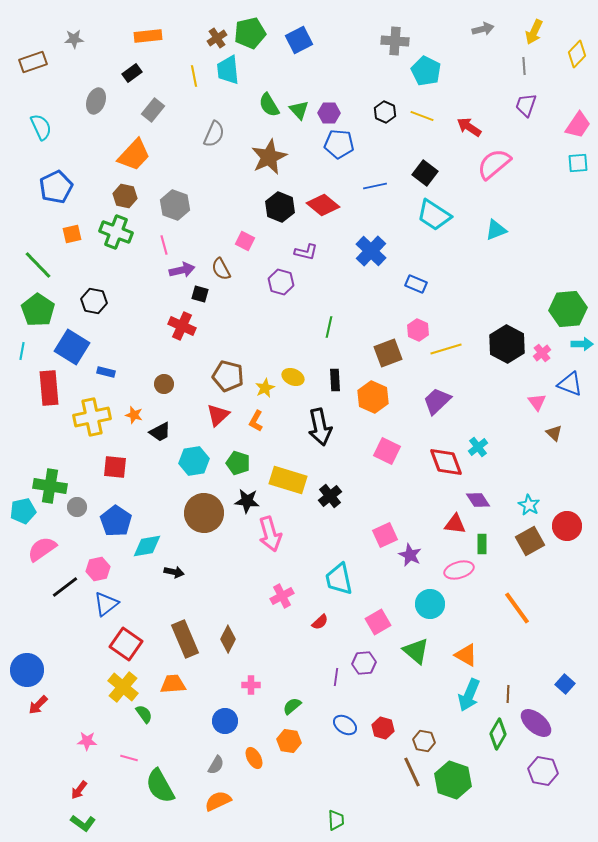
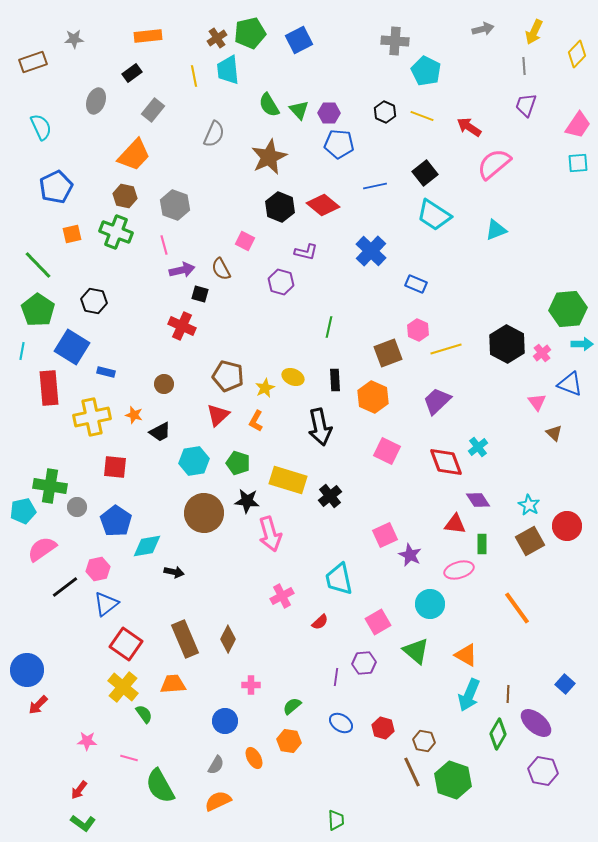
black square at (425, 173): rotated 15 degrees clockwise
blue ellipse at (345, 725): moved 4 px left, 2 px up
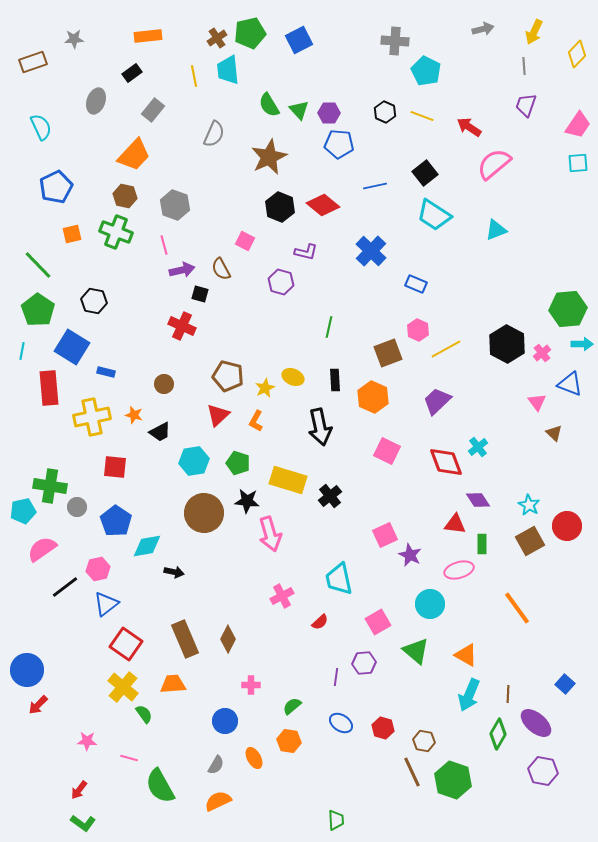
yellow line at (446, 349): rotated 12 degrees counterclockwise
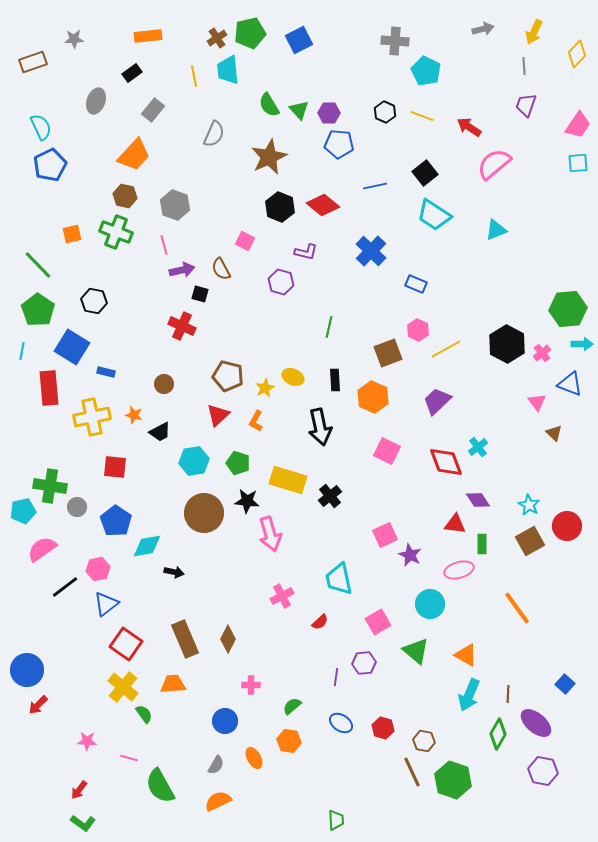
blue pentagon at (56, 187): moved 6 px left, 22 px up
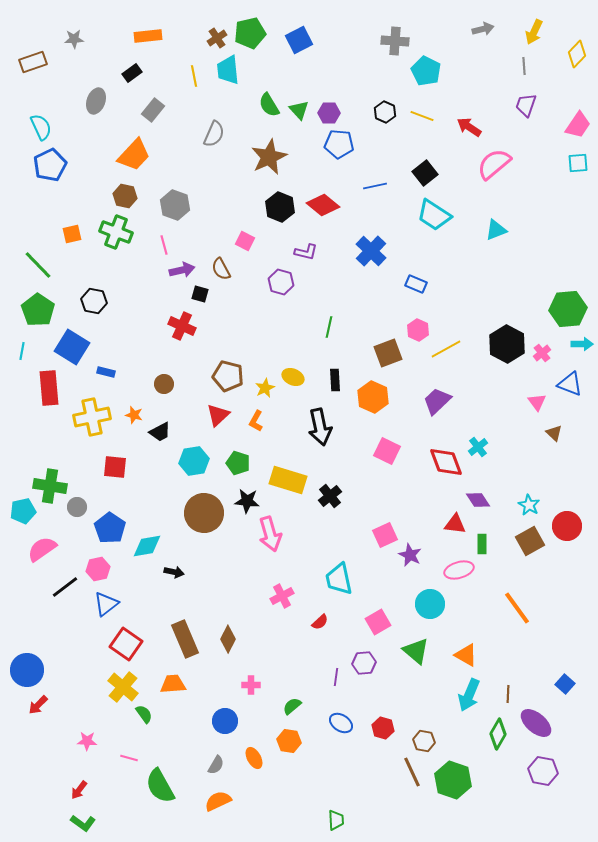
blue pentagon at (116, 521): moved 6 px left, 7 px down
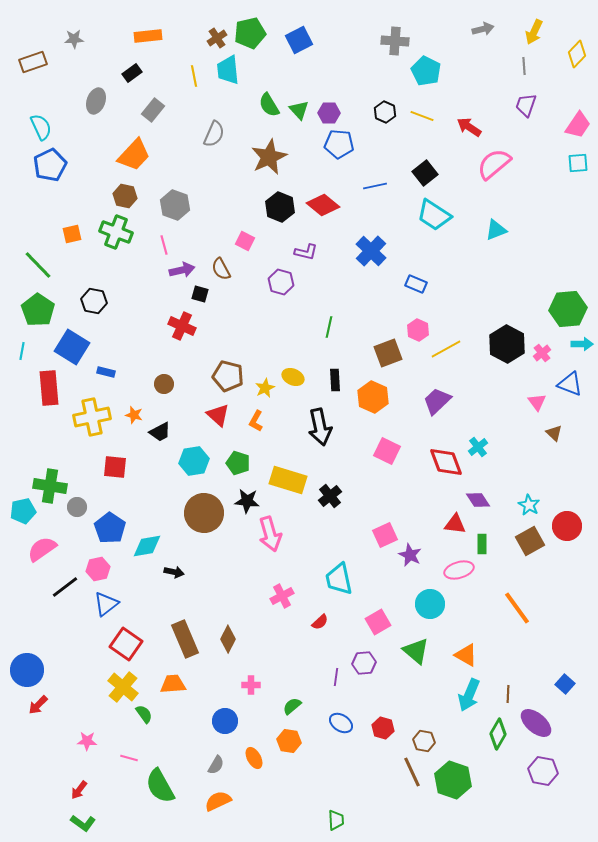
red triangle at (218, 415): rotated 35 degrees counterclockwise
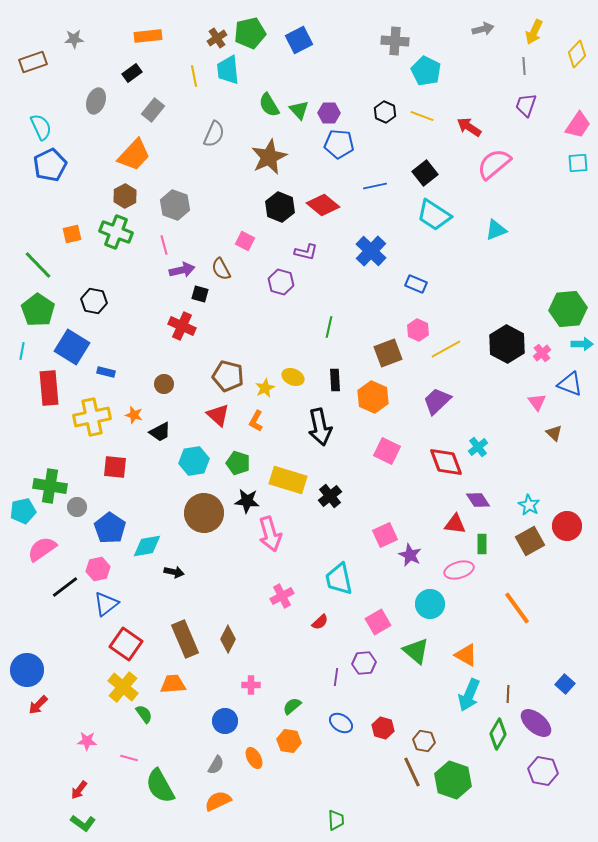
brown hexagon at (125, 196): rotated 20 degrees clockwise
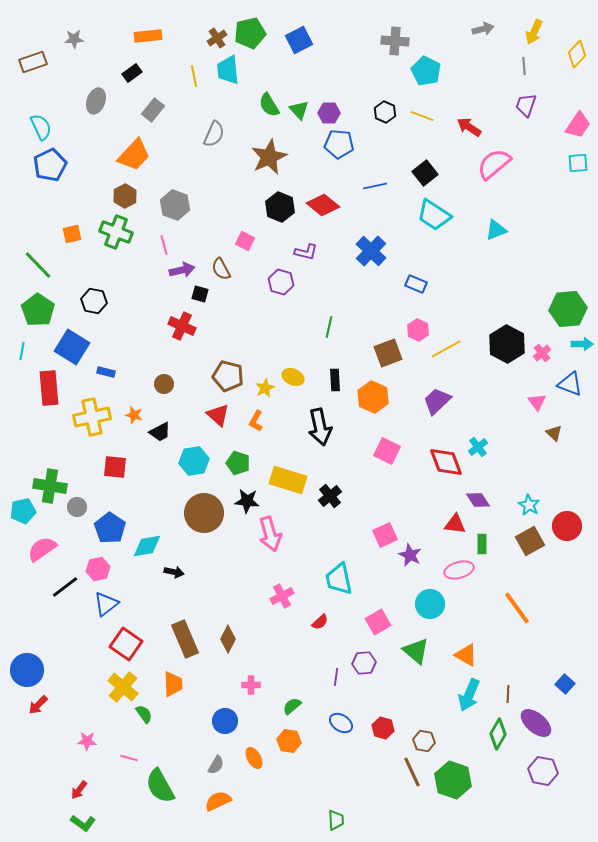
orange trapezoid at (173, 684): rotated 92 degrees clockwise
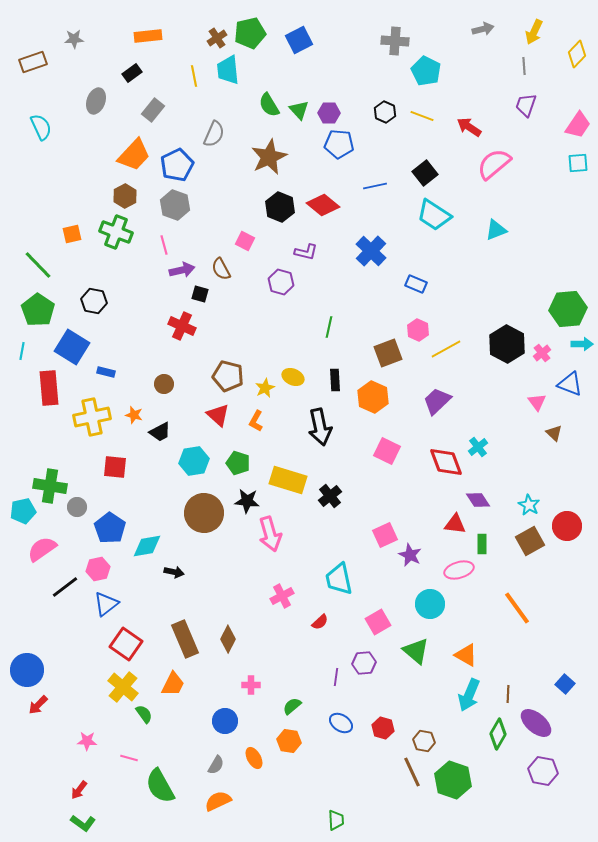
blue pentagon at (50, 165): moved 127 px right
orange trapezoid at (173, 684): rotated 28 degrees clockwise
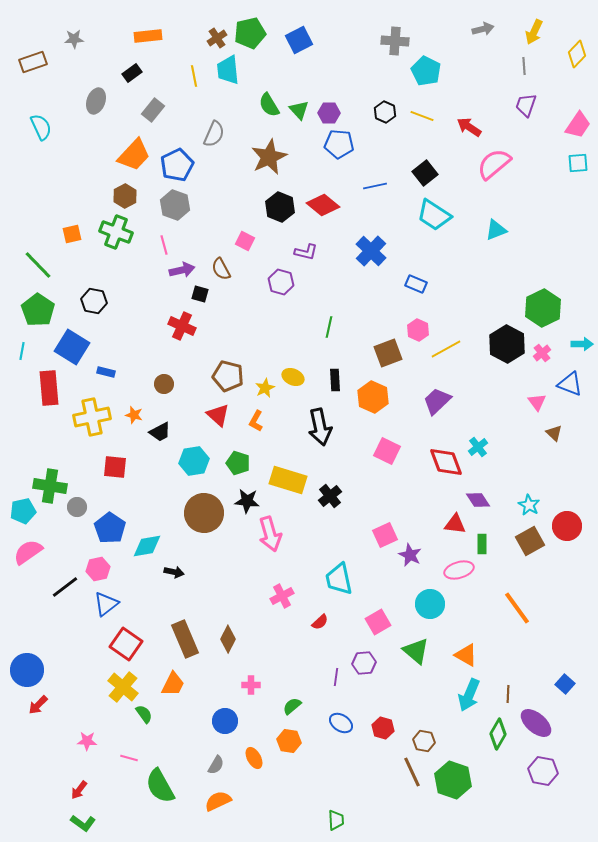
green hexagon at (568, 309): moved 25 px left, 1 px up; rotated 21 degrees counterclockwise
pink semicircle at (42, 549): moved 14 px left, 3 px down
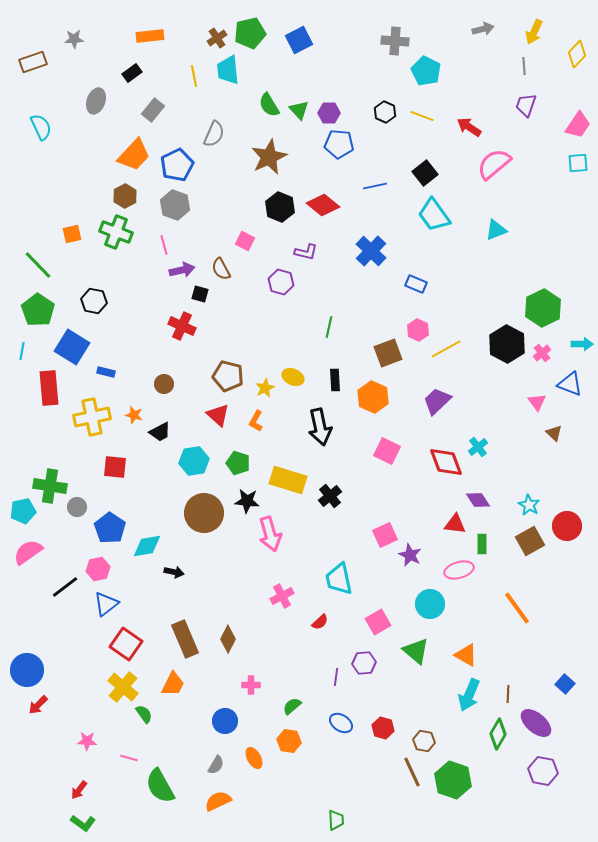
orange rectangle at (148, 36): moved 2 px right
cyan trapezoid at (434, 215): rotated 21 degrees clockwise
